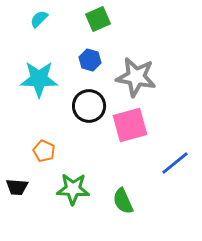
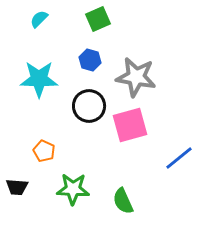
blue line: moved 4 px right, 5 px up
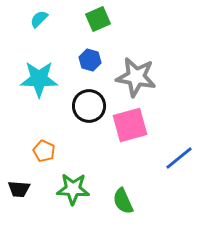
black trapezoid: moved 2 px right, 2 px down
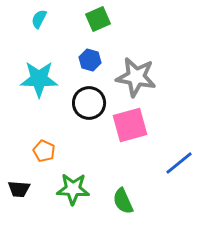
cyan semicircle: rotated 18 degrees counterclockwise
black circle: moved 3 px up
blue line: moved 5 px down
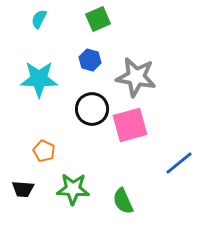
black circle: moved 3 px right, 6 px down
black trapezoid: moved 4 px right
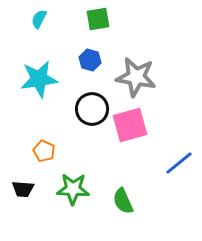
green square: rotated 15 degrees clockwise
cyan star: rotated 9 degrees counterclockwise
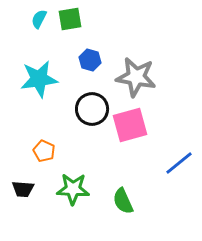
green square: moved 28 px left
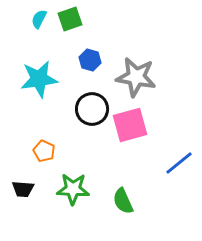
green square: rotated 10 degrees counterclockwise
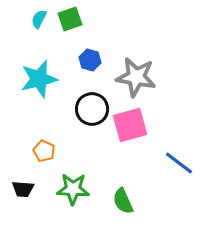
cyan star: rotated 6 degrees counterclockwise
blue line: rotated 76 degrees clockwise
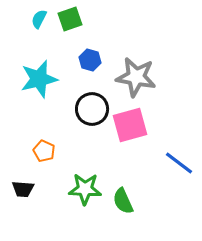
green star: moved 12 px right
